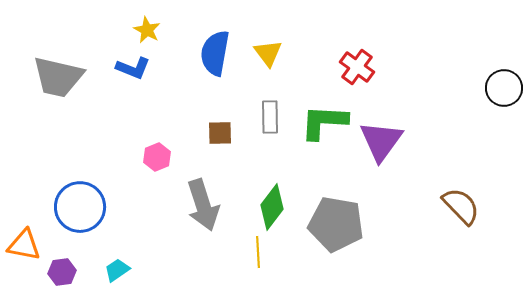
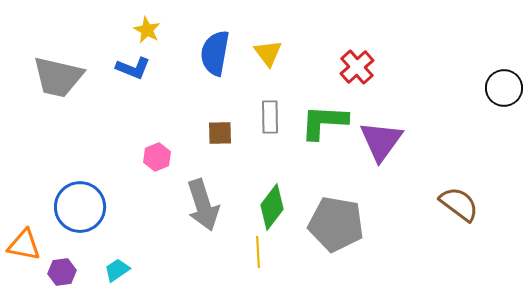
red cross: rotated 12 degrees clockwise
brown semicircle: moved 2 px left, 2 px up; rotated 9 degrees counterclockwise
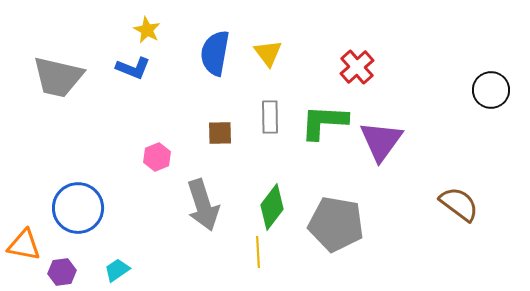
black circle: moved 13 px left, 2 px down
blue circle: moved 2 px left, 1 px down
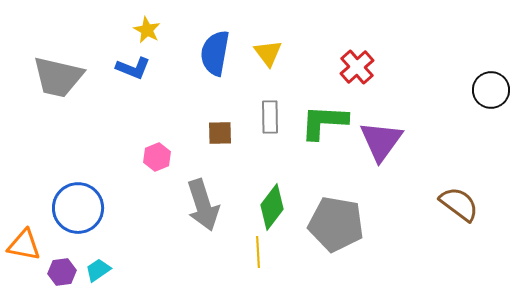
cyan trapezoid: moved 19 px left
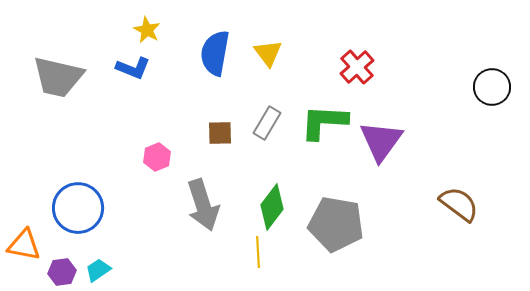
black circle: moved 1 px right, 3 px up
gray rectangle: moved 3 px left, 6 px down; rotated 32 degrees clockwise
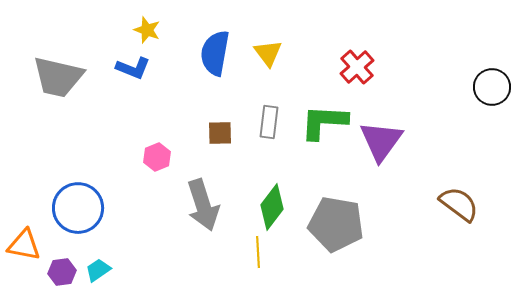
yellow star: rotated 8 degrees counterclockwise
gray rectangle: moved 2 px right, 1 px up; rotated 24 degrees counterclockwise
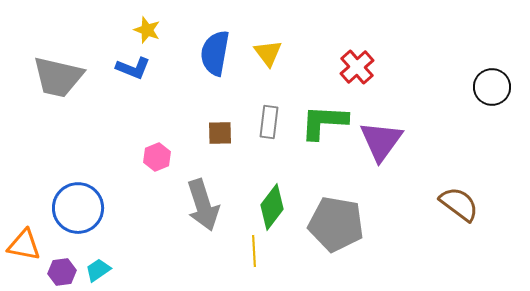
yellow line: moved 4 px left, 1 px up
